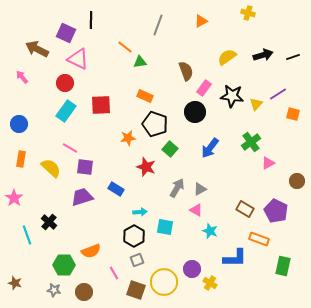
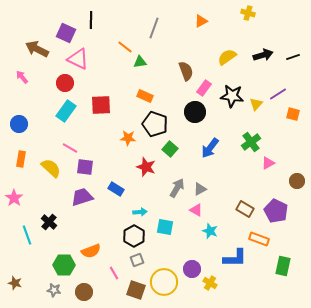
gray line at (158, 25): moved 4 px left, 3 px down
orange star at (128, 138): rotated 14 degrees clockwise
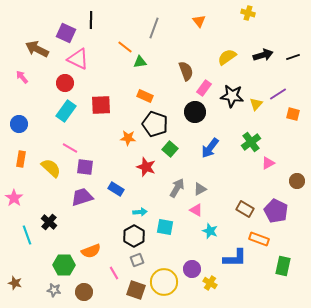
orange triangle at (201, 21): moved 2 px left; rotated 40 degrees counterclockwise
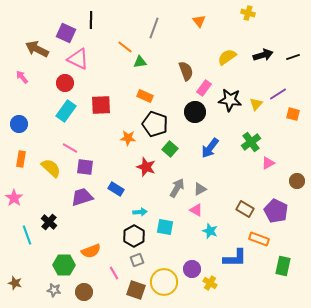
black star at (232, 96): moved 2 px left, 4 px down
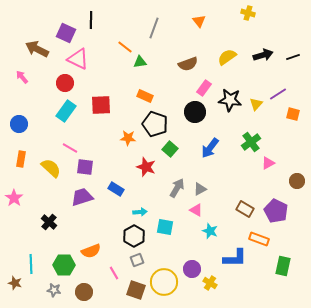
brown semicircle at (186, 71): moved 2 px right, 7 px up; rotated 90 degrees clockwise
cyan line at (27, 235): moved 4 px right, 29 px down; rotated 18 degrees clockwise
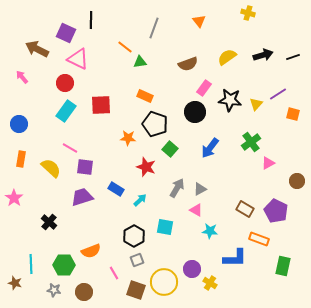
cyan arrow at (140, 212): moved 12 px up; rotated 40 degrees counterclockwise
cyan star at (210, 231): rotated 14 degrees counterclockwise
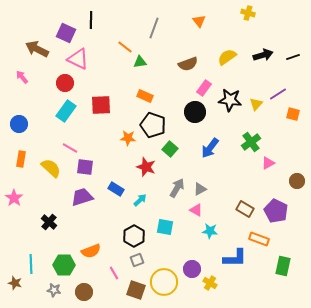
black pentagon at (155, 124): moved 2 px left, 1 px down
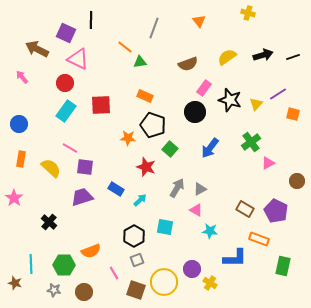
black star at (230, 100): rotated 10 degrees clockwise
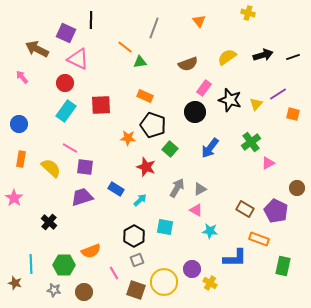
brown circle at (297, 181): moved 7 px down
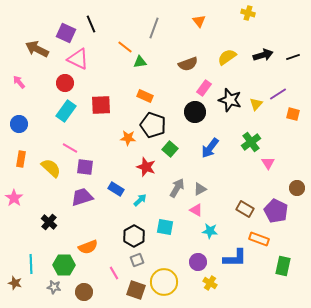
black line at (91, 20): moved 4 px down; rotated 24 degrees counterclockwise
pink arrow at (22, 77): moved 3 px left, 5 px down
pink triangle at (268, 163): rotated 32 degrees counterclockwise
orange semicircle at (91, 251): moved 3 px left, 4 px up
purple circle at (192, 269): moved 6 px right, 7 px up
gray star at (54, 290): moved 3 px up
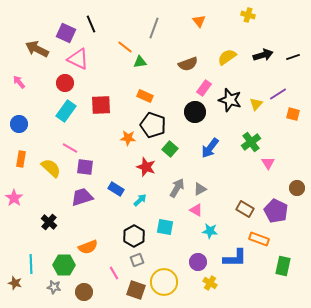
yellow cross at (248, 13): moved 2 px down
